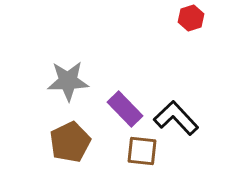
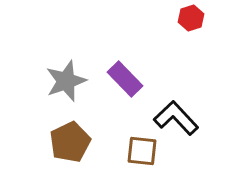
gray star: moved 2 px left; rotated 18 degrees counterclockwise
purple rectangle: moved 30 px up
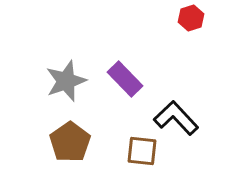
brown pentagon: rotated 9 degrees counterclockwise
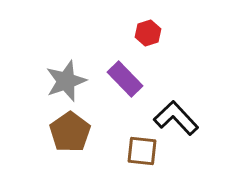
red hexagon: moved 43 px left, 15 px down
brown pentagon: moved 10 px up
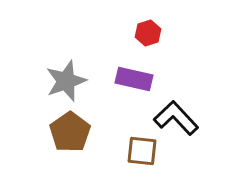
purple rectangle: moved 9 px right; rotated 33 degrees counterclockwise
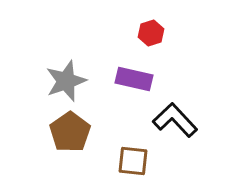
red hexagon: moved 3 px right
black L-shape: moved 1 px left, 2 px down
brown square: moved 9 px left, 10 px down
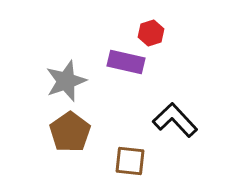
purple rectangle: moved 8 px left, 17 px up
brown square: moved 3 px left
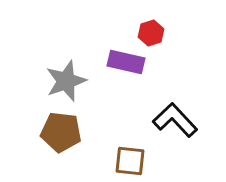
brown pentagon: moved 9 px left; rotated 30 degrees counterclockwise
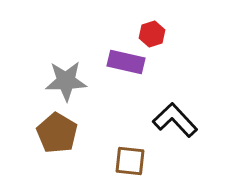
red hexagon: moved 1 px right, 1 px down
gray star: rotated 18 degrees clockwise
brown pentagon: moved 4 px left, 1 px down; rotated 24 degrees clockwise
